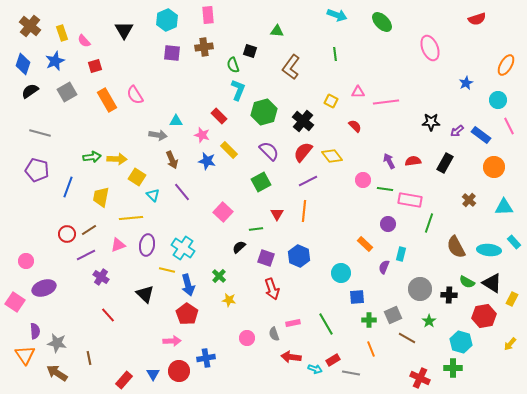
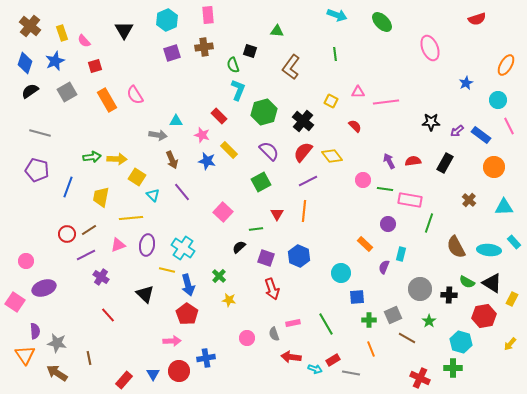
purple square at (172, 53): rotated 24 degrees counterclockwise
blue diamond at (23, 64): moved 2 px right, 1 px up
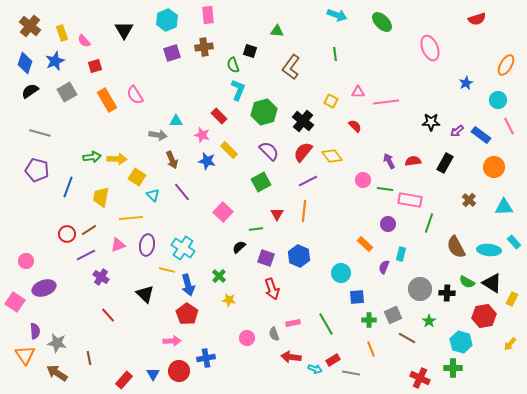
black cross at (449, 295): moved 2 px left, 2 px up
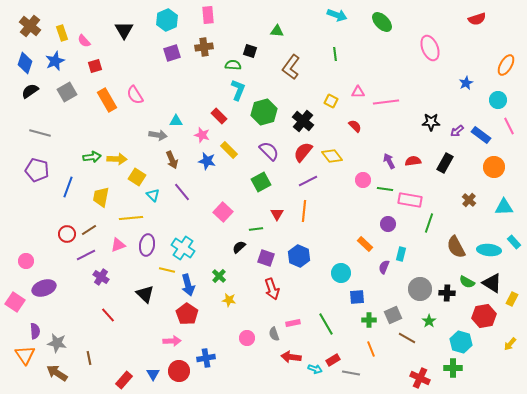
green semicircle at (233, 65): rotated 112 degrees clockwise
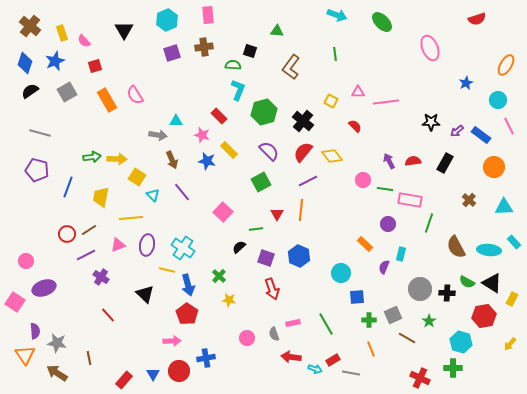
orange line at (304, 211): moved 3 px left, 1 px up
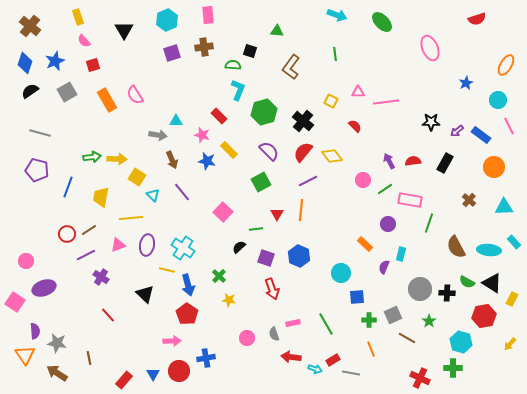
yellow rectangle at (62, 33): moved 16 px right, 16 px up
red square at (95, 66): moved 2 px left, 1 px up
green line at (385, 189): rotated 42 degrees counterclockwise
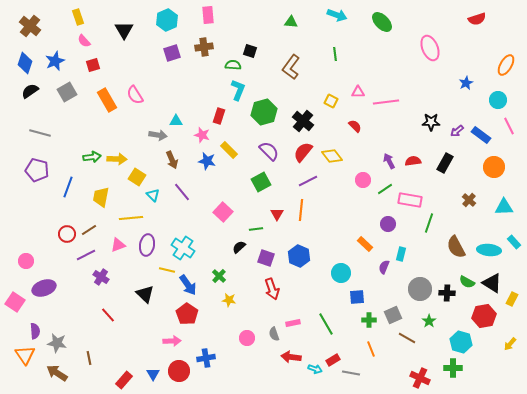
green triangle at (277, 31): moved 14 px right, 9 px up
red rectangle at (219, 116): rotated 63 degrees clockwise
blue arrow at (188, 285): rotated 20 degrees counterclockwise
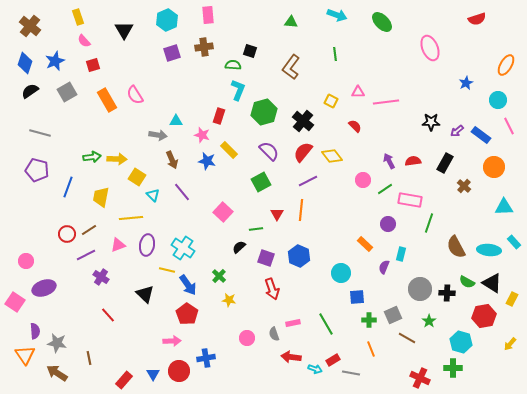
brown cross at (469, 200): moved 5 px left, 14 px up
